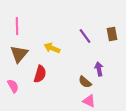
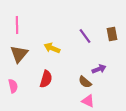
pink line: moved 1 px up
purple arrow: rotated 80 degrees clockwise
red semicircle: moved 6 px right, 5 px down
pink semicircle: rotated 16 degrees clockwise
pink triangle: moved 1 px left
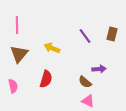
brown rectangle: rotated 24 degrees clockwise
purple arrow: rotated 16 degrees clockwise
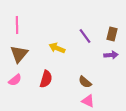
yellow arrow: moved 5 px right
purple arrow: moved 12 px right, 14 px up
pink semicircle: moved 2 px right, 6 px up; rotated 64 degrees clockwise
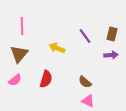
pink line: moved 5 px right, 1 px down
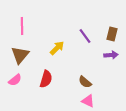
yellow arrow: rotated 112 degrees clockwise
brown triangle: moved 1 px right, 1 px down
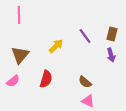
pink line: moved 3 px left, 11 px up
yellow arrow: moved 1 px left, 2 px up
purple arrow: rotated 80 degrees clockwise
pink semicircle: moved 2 px left, 1 px down
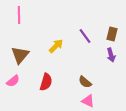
red semicircle: moved 3 px down
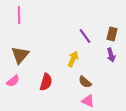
yellow arrow: moved 17 px right, 13 px down; rotated 21 degrees counterclockwise
